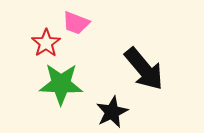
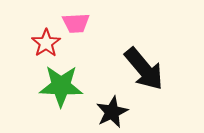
pink trapezoid: rotated 24 degrees counterclockwise
green star: moved 2 px down
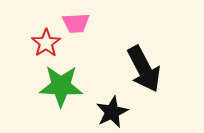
black arrow: rotated 12 degrees clockwise
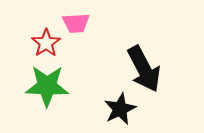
green star: moved 14 px left
black star: moved 8 px right, 3 px up
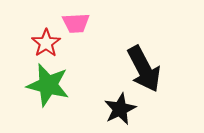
green star: moved 1 px right, 1 px up; rotated 12 degrees clockwise
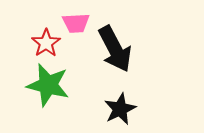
black arrow: moved 29 px left, 20 px up
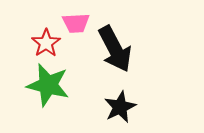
black star: moved 2 px up
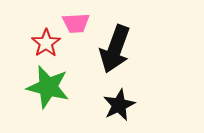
black arrow: rotated 48 degrees clockwise
green star: moved 2 px down
black star: moved 1 px left, 2 px up
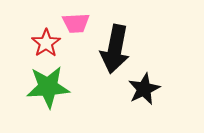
black arrow: rotated 9 degrees counterclockwise
green star: rotated 18 degrees counterclockwise
black star: moved 25 px right, 16 px up
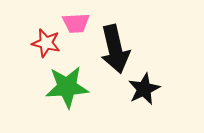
red star: rotated 24 degrees counterclockwise
black arrow: rotated 24 degrees counterclockwise
green star: moved 19 px right
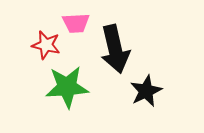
red star: moved 2 px down
black star: moved 2 px right, 2 px down
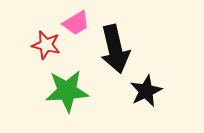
pink trapezoid: rotated 28 degrees counterclockwise
green star: moved 4 px down
